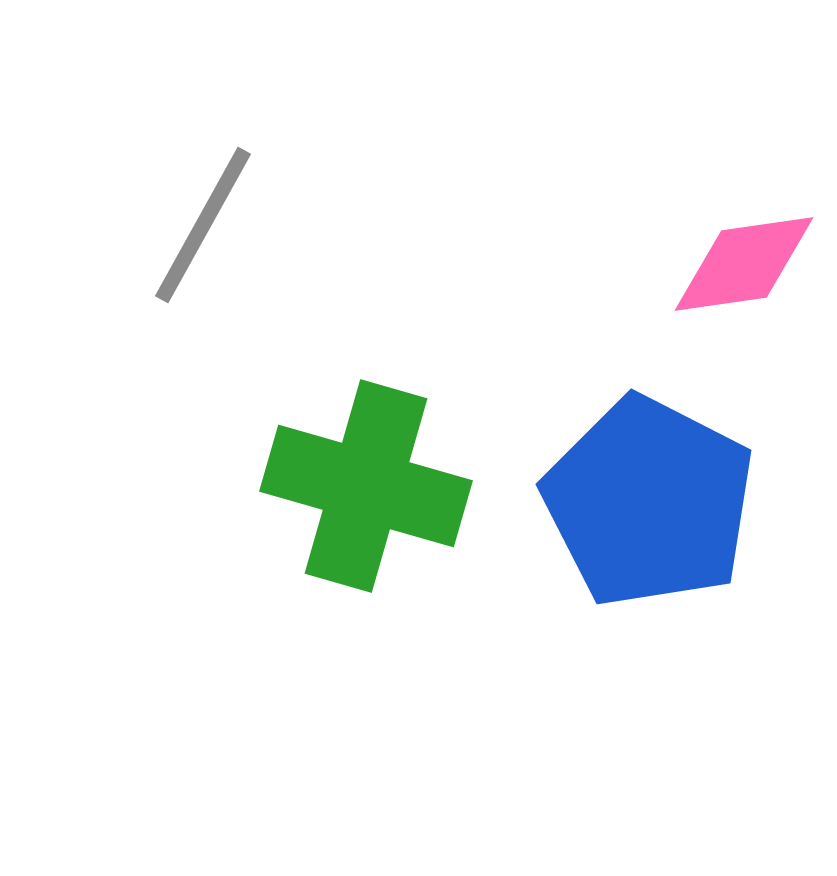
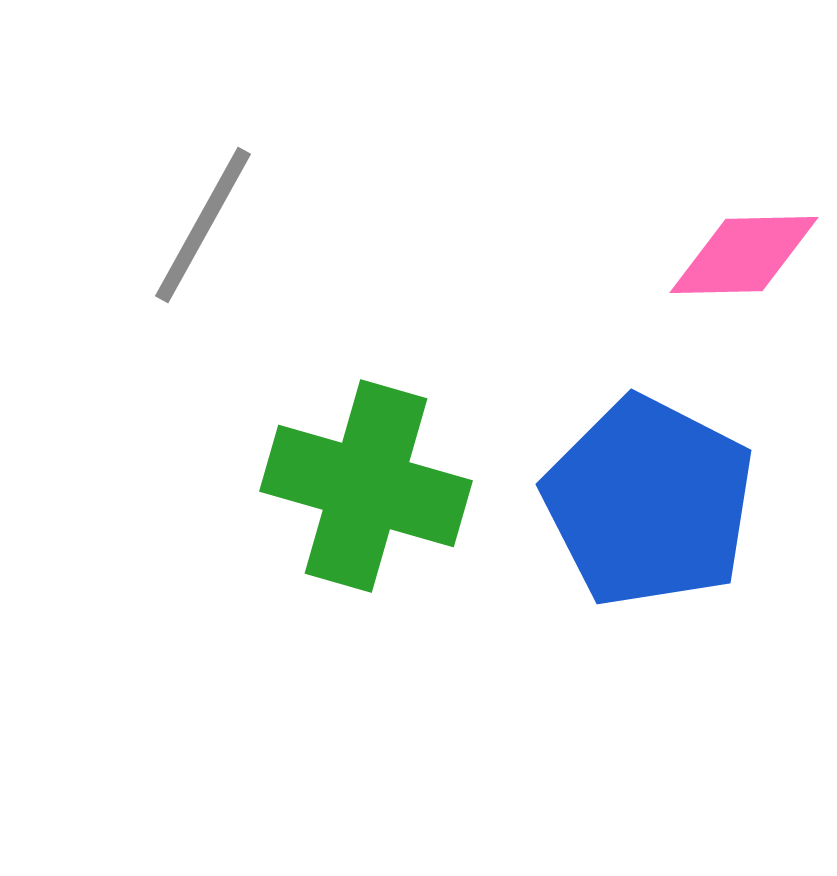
pink diamond: moved 9 px up; rotated 7 degrees clockwise
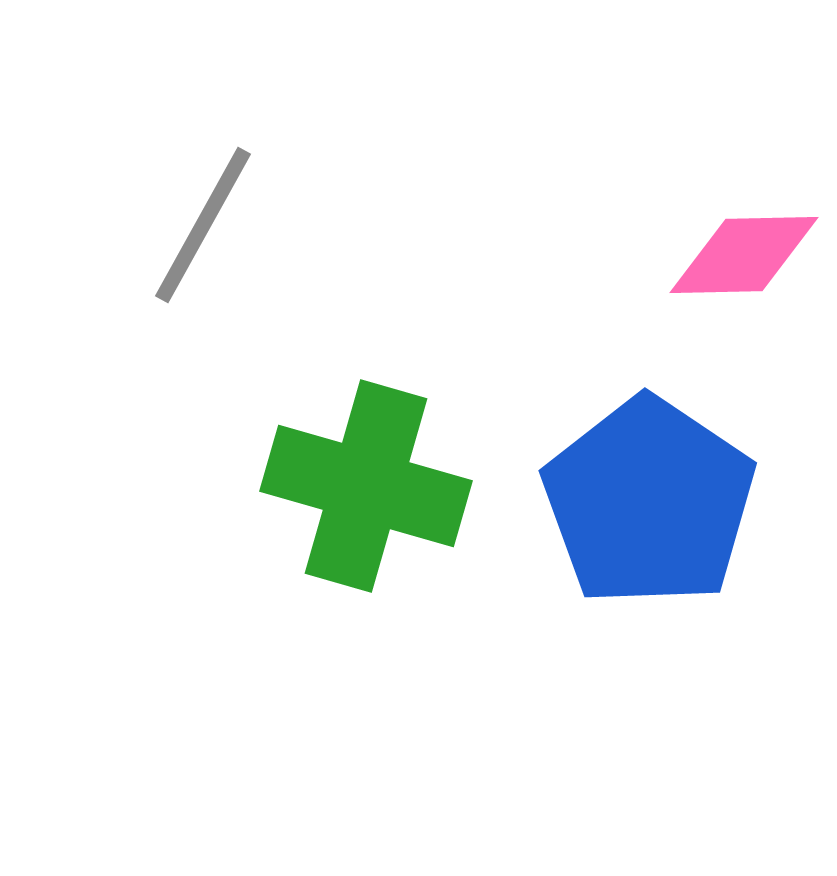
blue pentagon: rotated 7 degrees clockwise
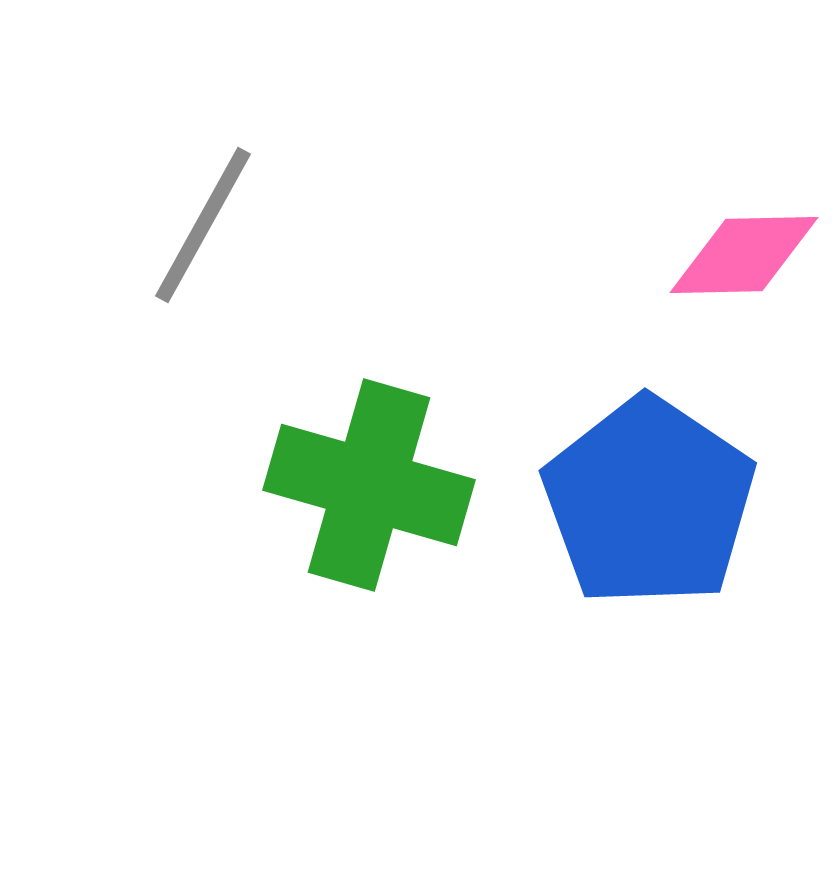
green cross: moved 3 px right, 1 px up
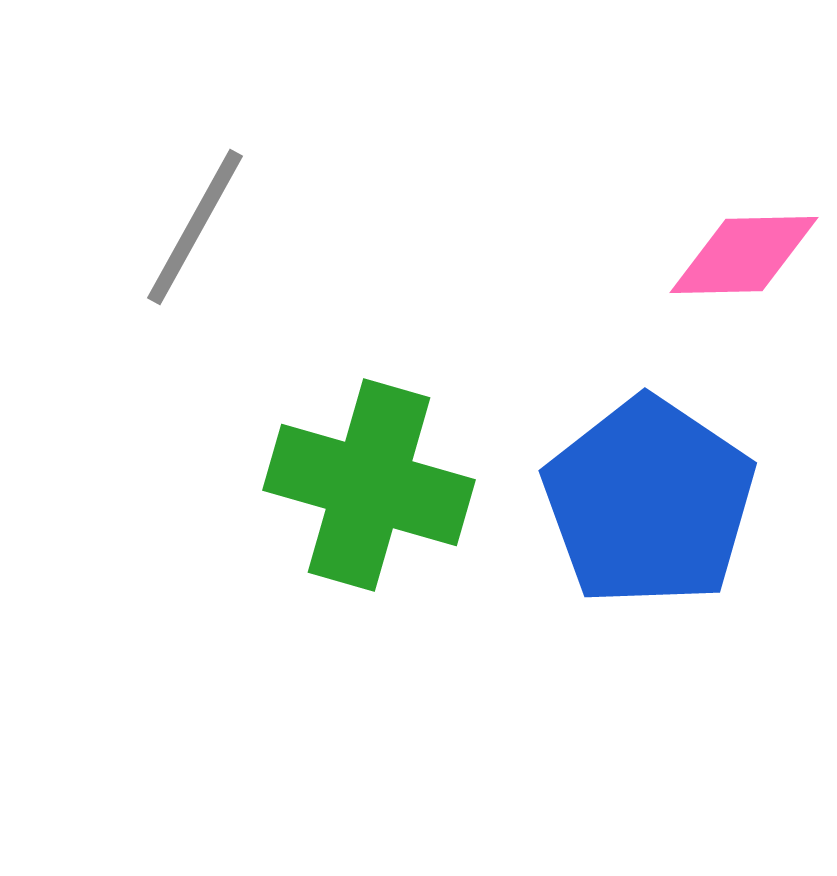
gray line: moved 8 px left, 2 px down
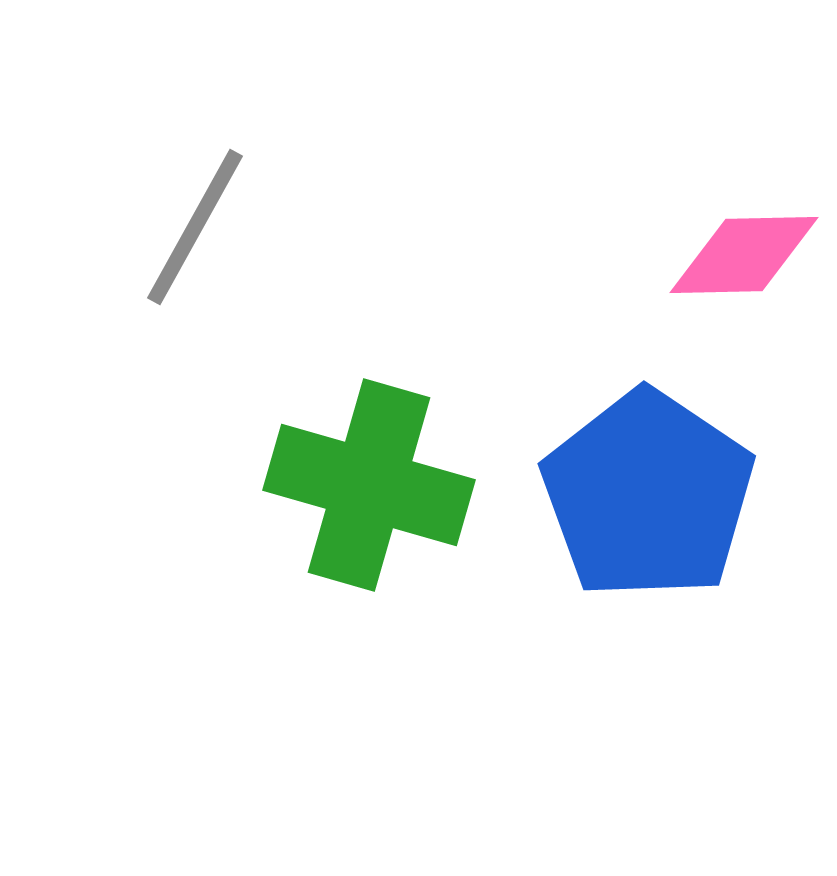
blue pentagon: moved 1 px left, 7 px up
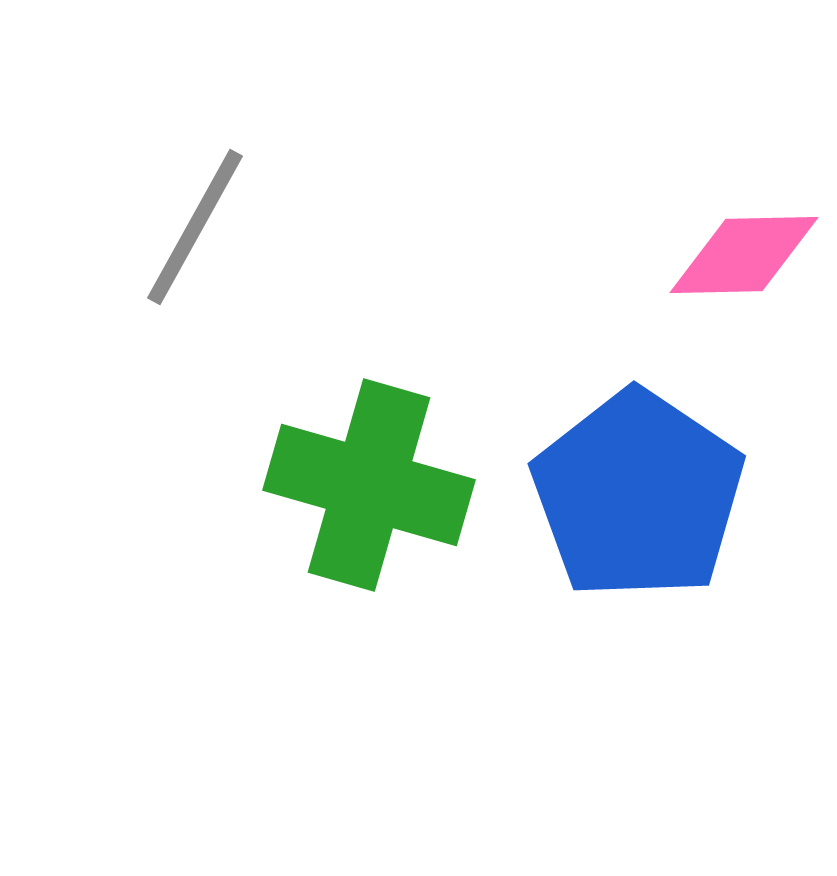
blue pentagon: moved 10 px left
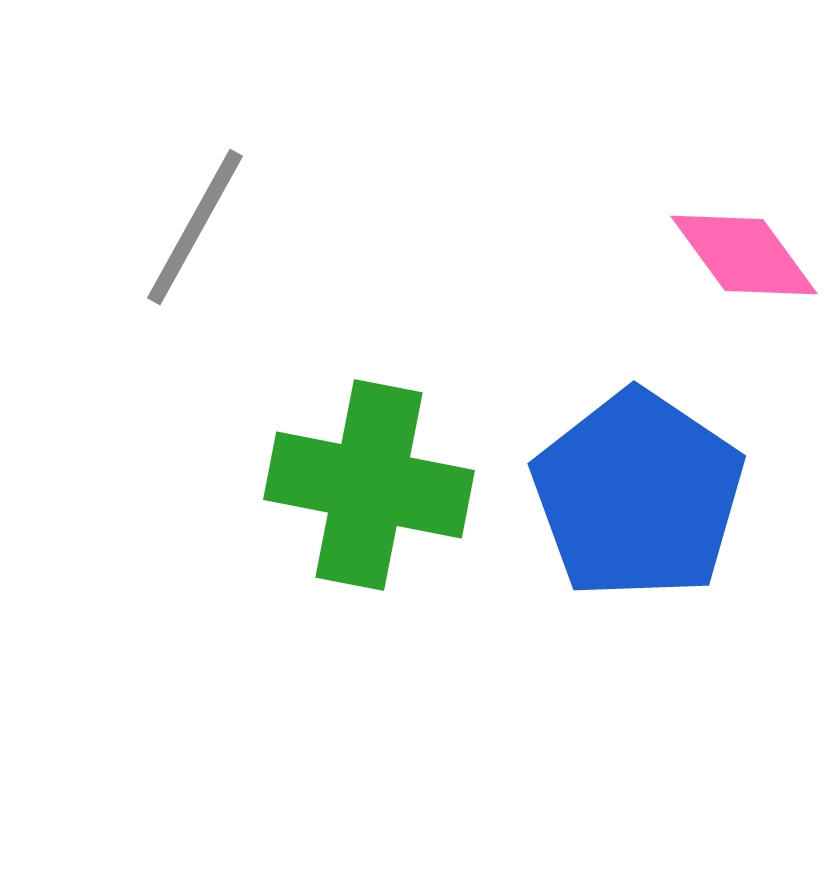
pink diamond: rotated 55 degrees clockwise
green cross: rotated 5 degrees counterclockwise
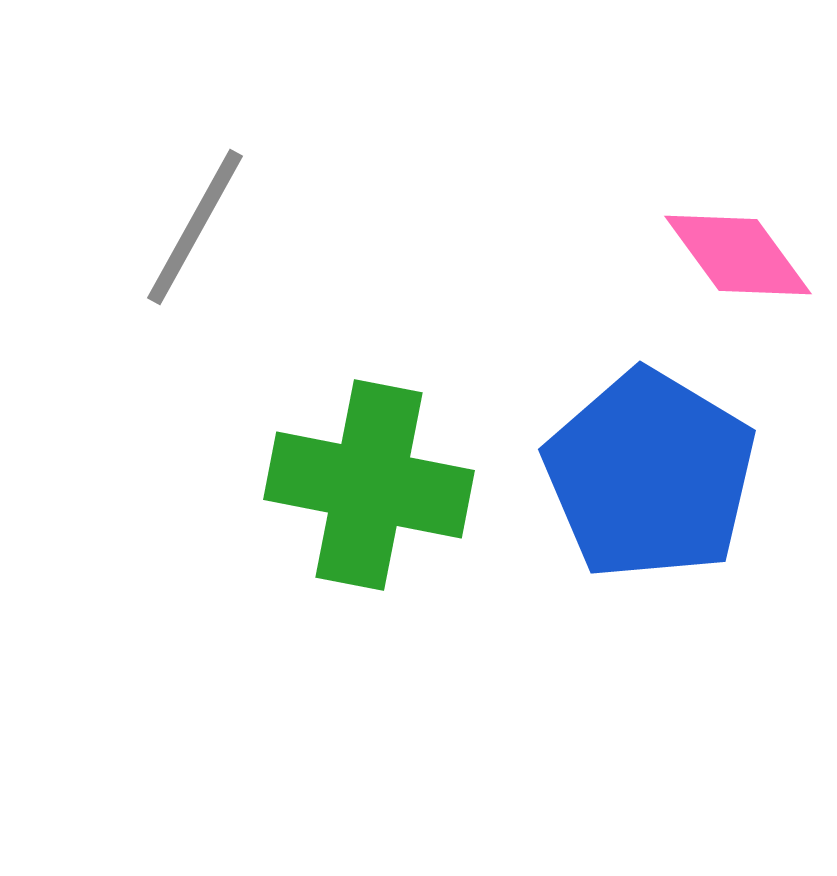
pink diamond: moved 6 px left
blue pentagon: moved 12 px right, 20 px up; rotated 3 degrees counterclockwise
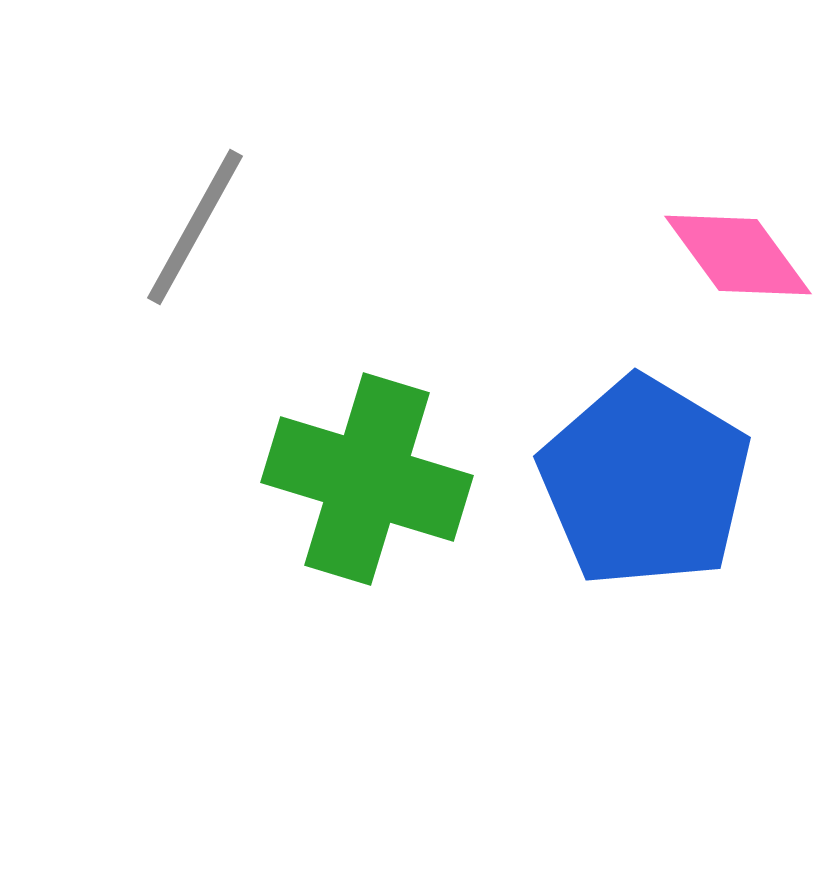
blue pentagon: moved 5 px left, 7 px down
green cross: moved 2 px left, 6 px up; rotated 6 degrees clockwise
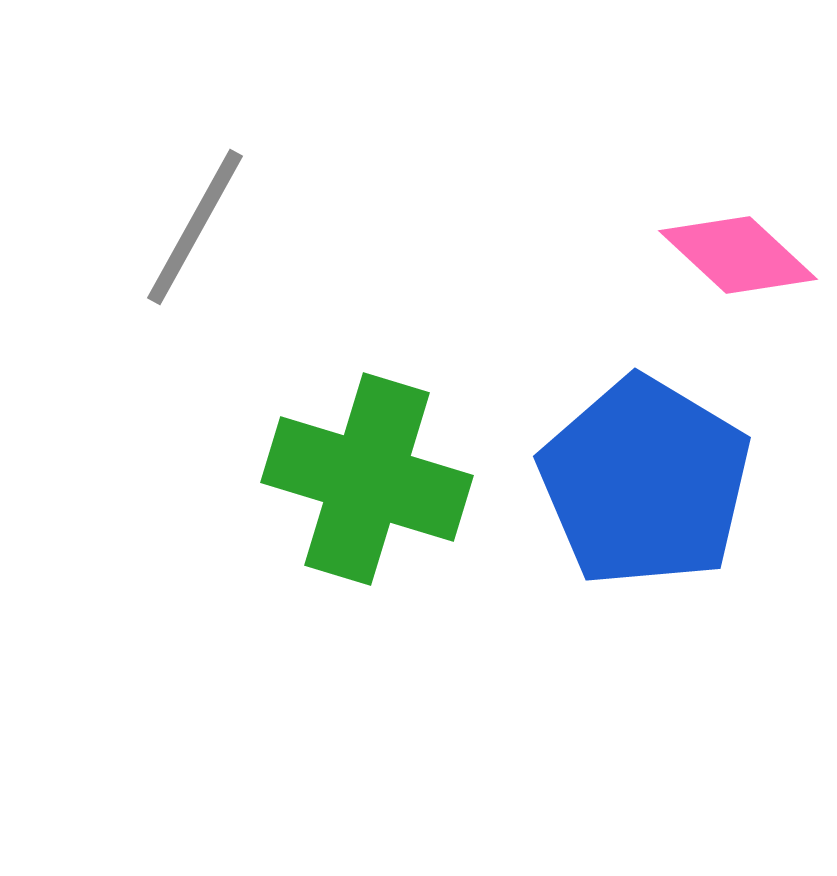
pink diamond: rotated 11 degrees counterclockwise
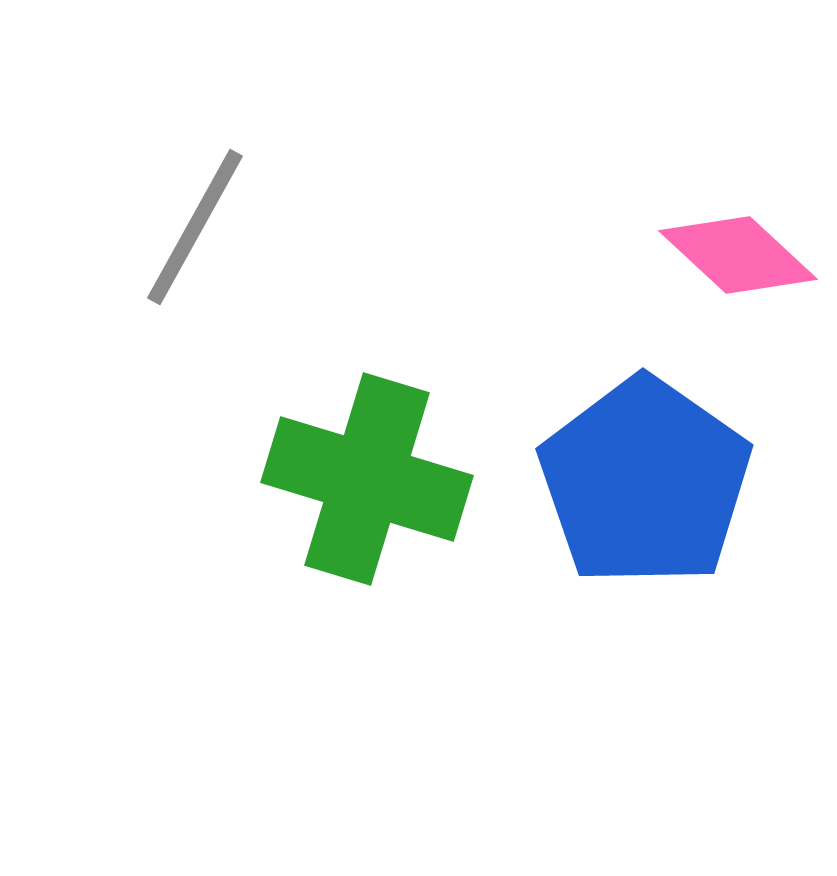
blue pentagon: rotated 4 degrees clockwise
